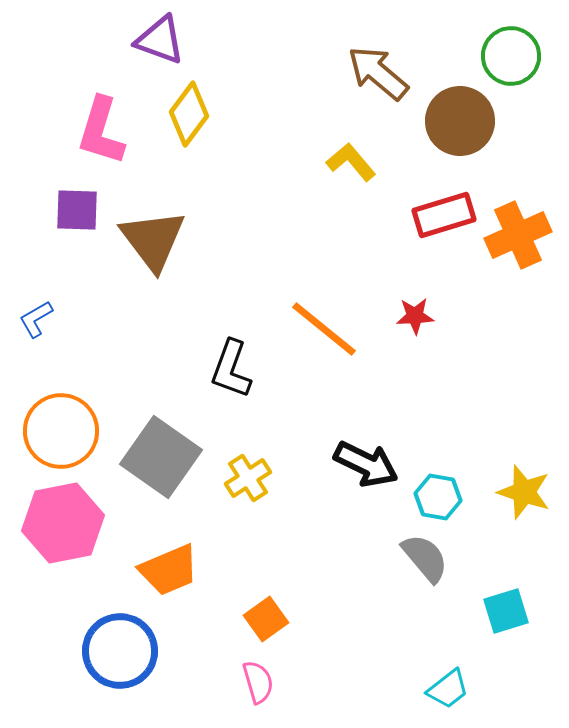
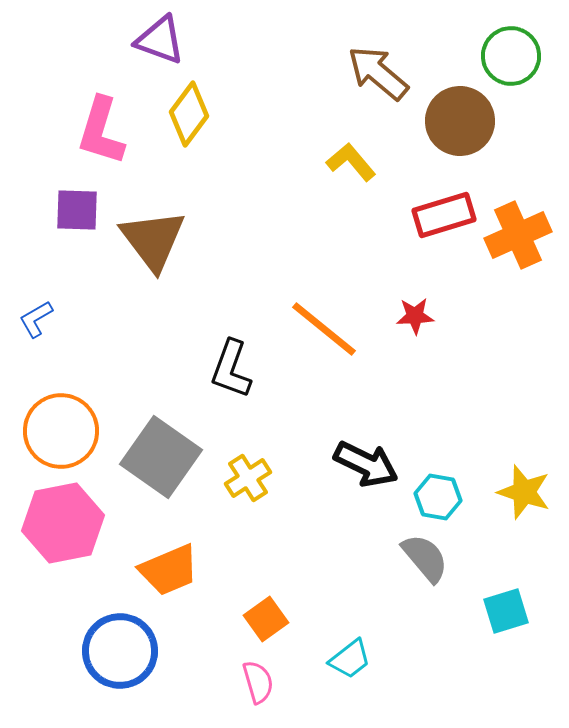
cyan trapezoid: moved 98 px left, 30 px up
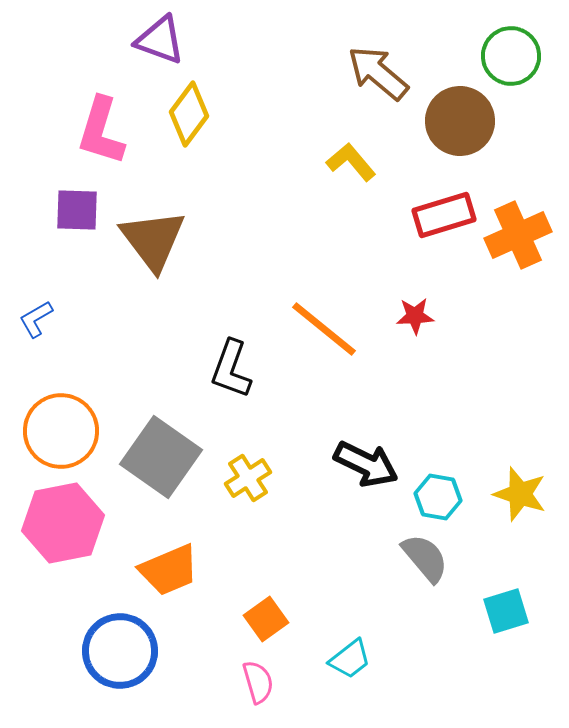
yellow star: moved 4 px left, 2 px down
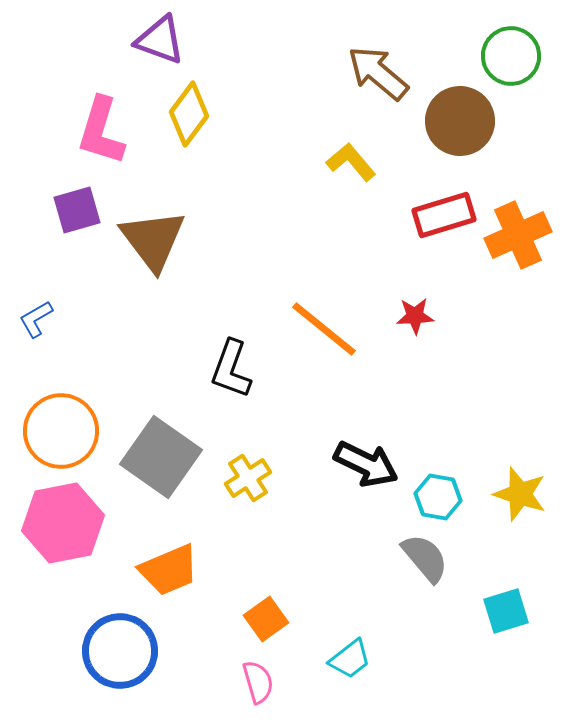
purple square: rotated 18 degrees counterclockwise
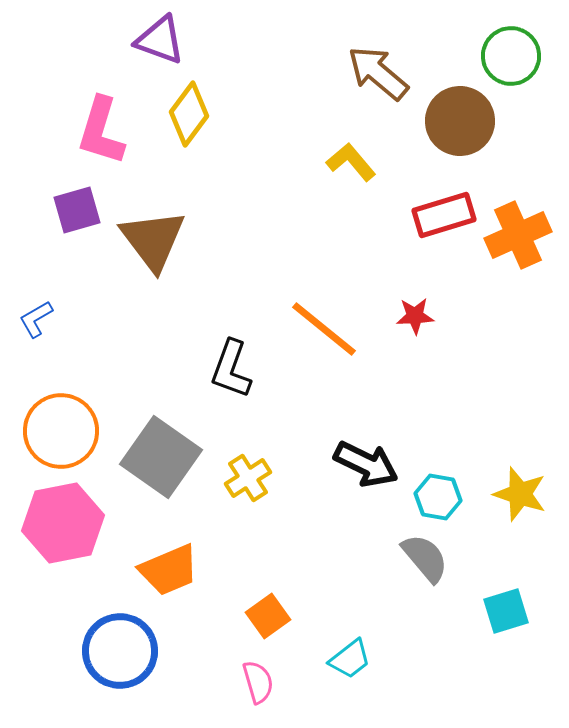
orange square: moved 2 px right, 3 px up
